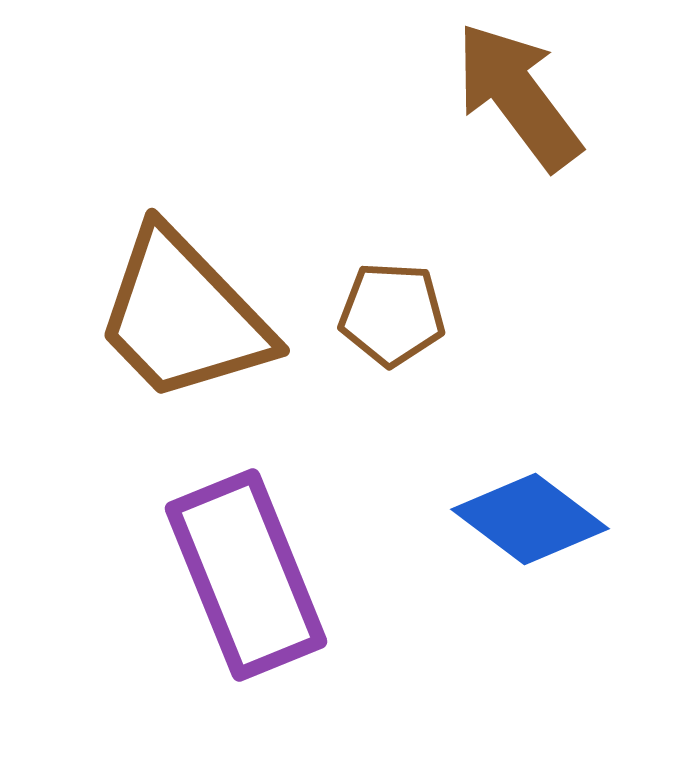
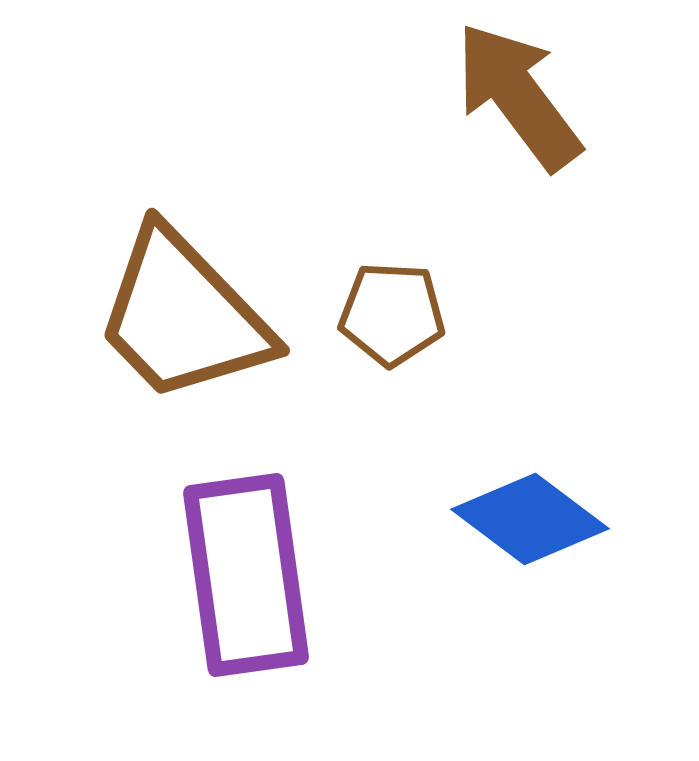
purple rectangle: rotated 14 degrees clockwise
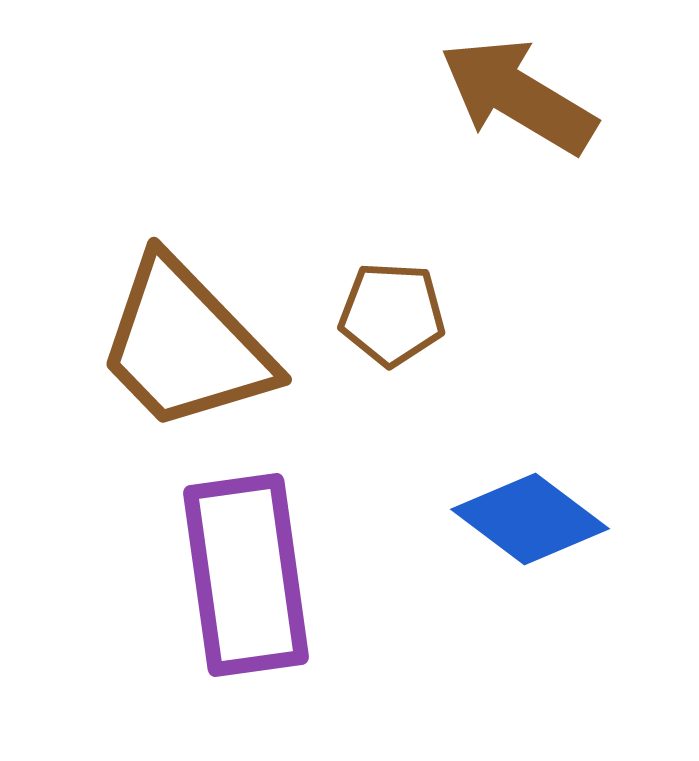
brown arrow: rotated 22 degrees counterclockwise
brown trapezoid: moved 2 px right, 29 px down
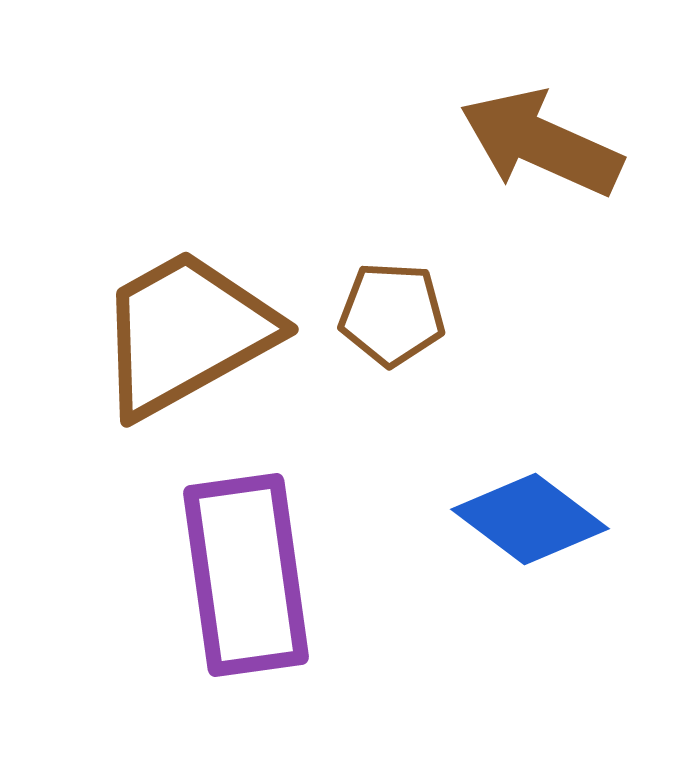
brown arrow: moved 23 px right, 47 px down; rotated 7 degrees counterclockwise
brown trapezoid: moved 1 px right, 12 px up; rotated 105 degrees clockwise
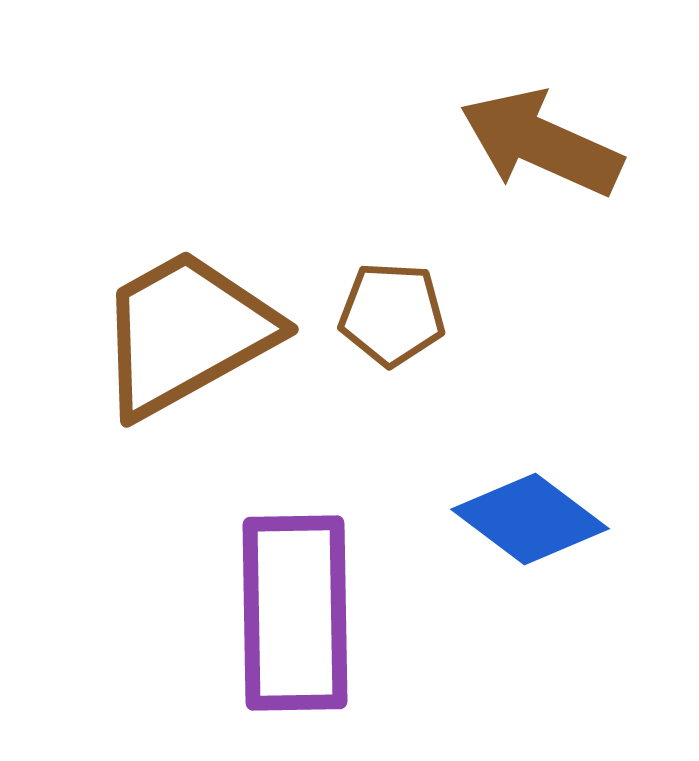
purple rectangle: moved 49 px right, 38 px down; rotated 7 degrees clockwise
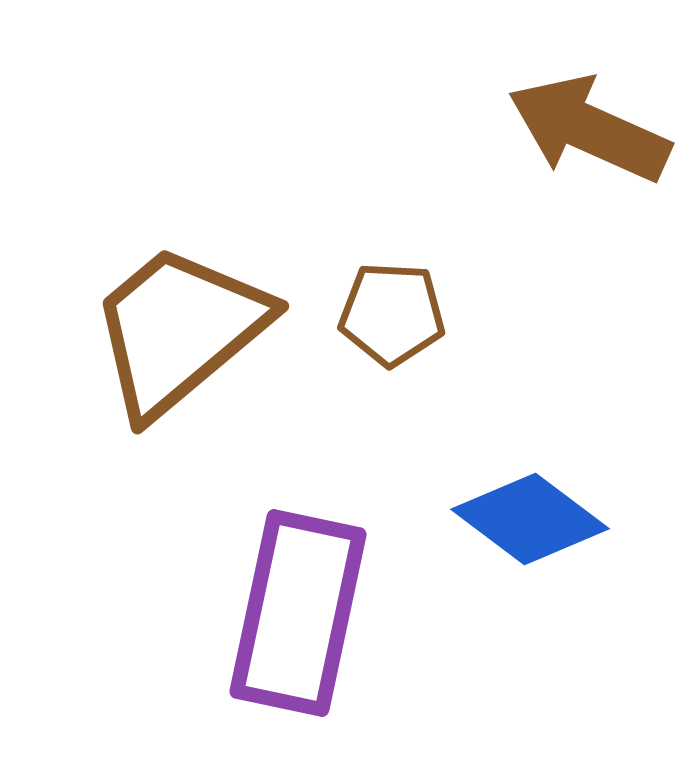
brown arrow: moved 48 px right, 14 px up
brown trapezoid: moved 7 px left, 3 px up; rotated 11 degrees counterclockwise
purple rectangle: moved 3 px right; rotated 13 degrees clockwise
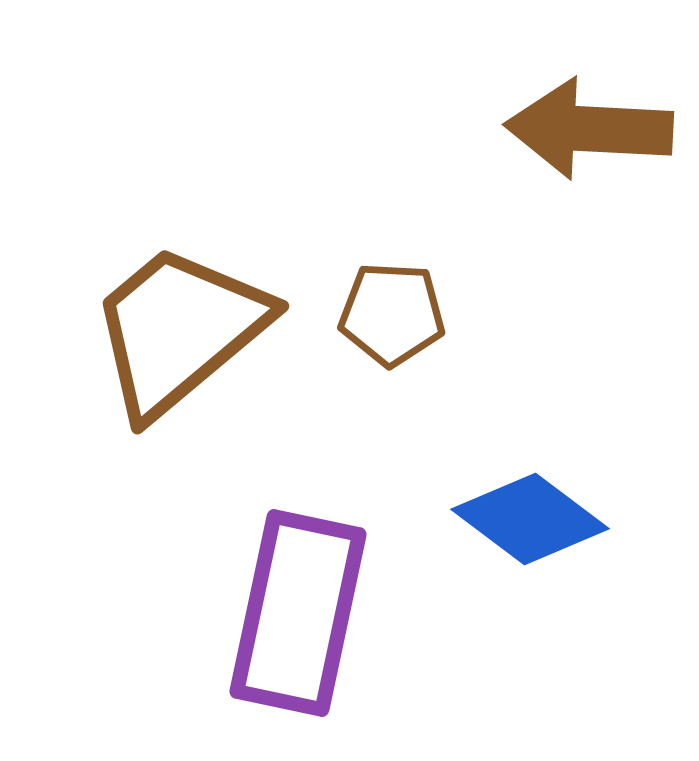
brown arrow: rotated 21 degrees counterclockwise
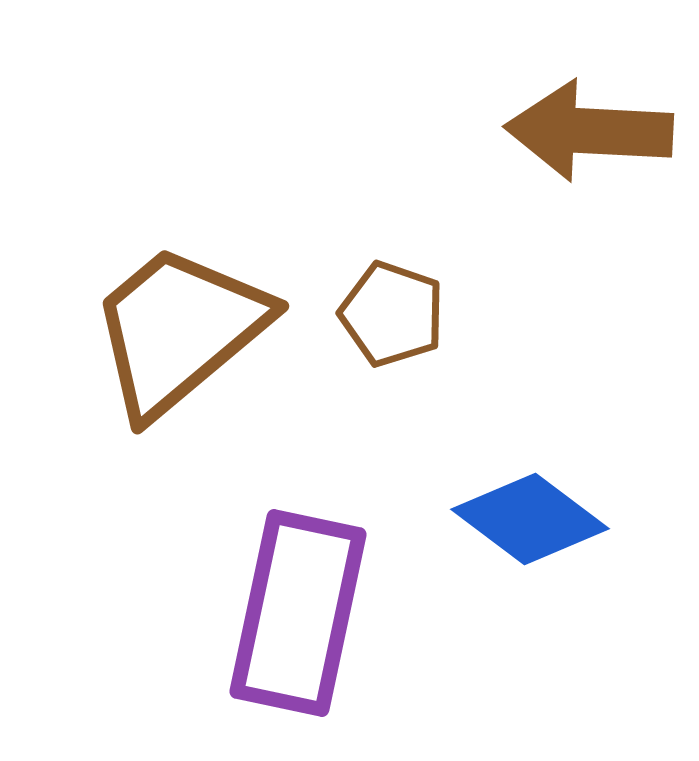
brown arrow: moved 2 px down
brown pentagon: rotated 16 degrees clockwise
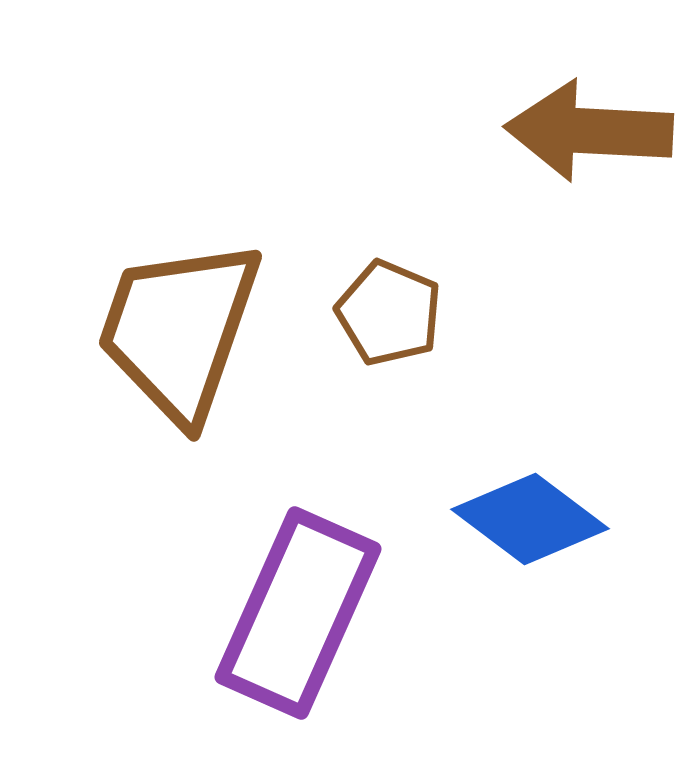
brown pentagon: moved 3 px left, 1 px up; rotated 4 degrees clockwise
brown trapezoid: rotated 31 degrees counterclockwise
purple rectangle: rotated 12 degrees clockwise
